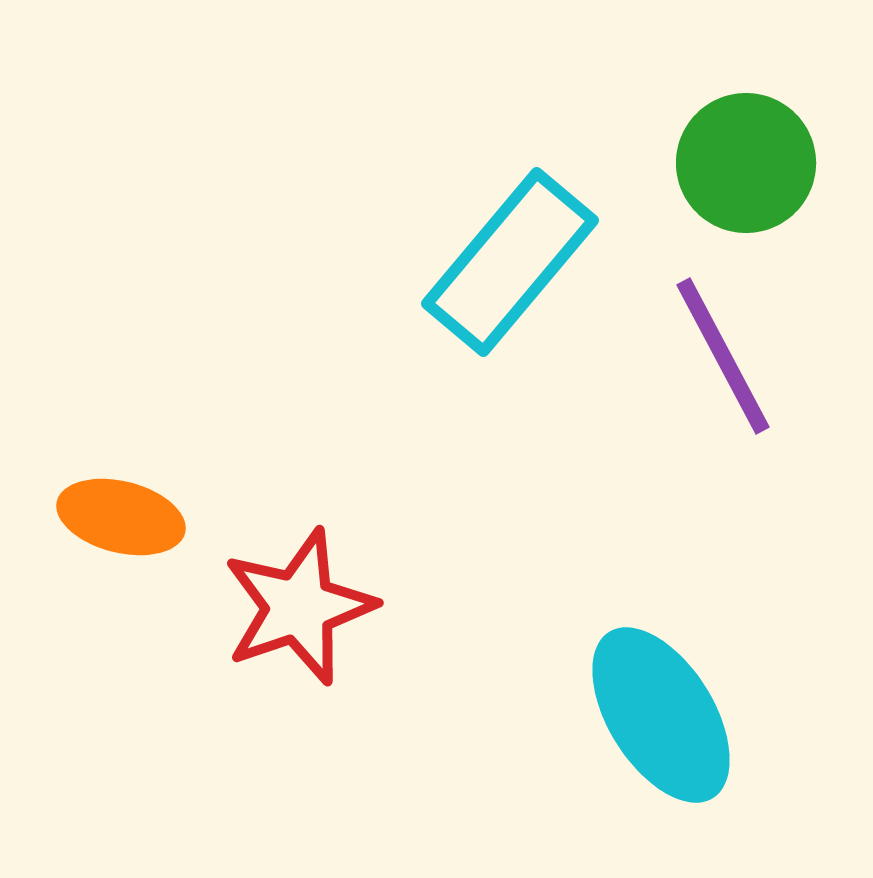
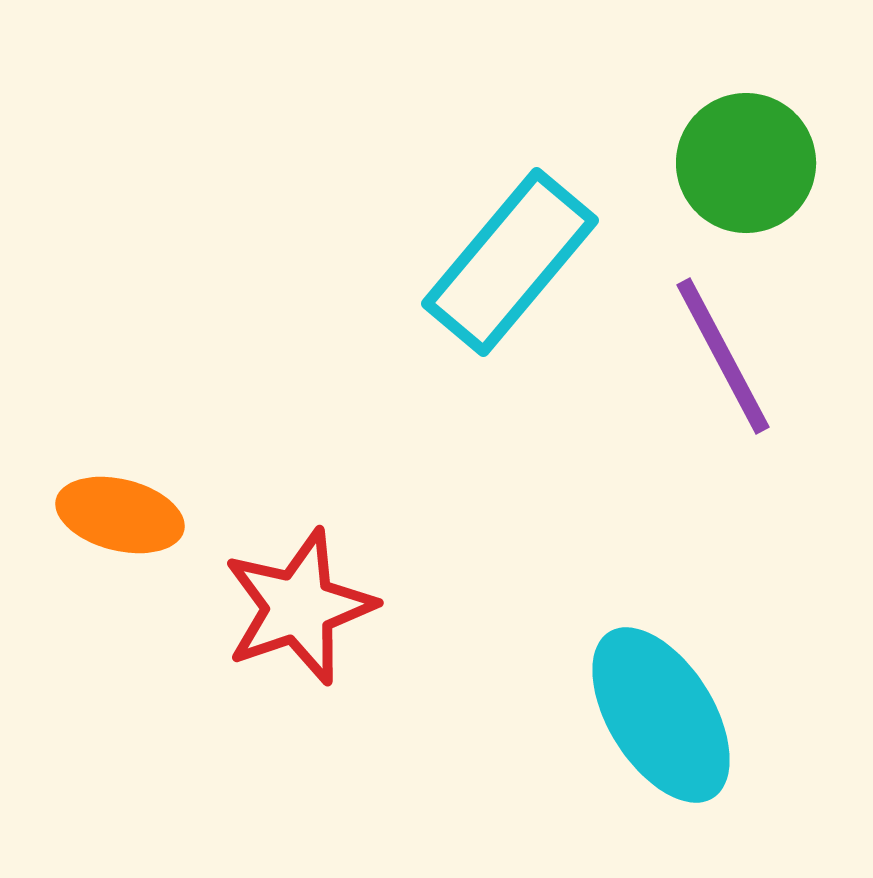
orange ellipse: moved 1 px left, 2 px up
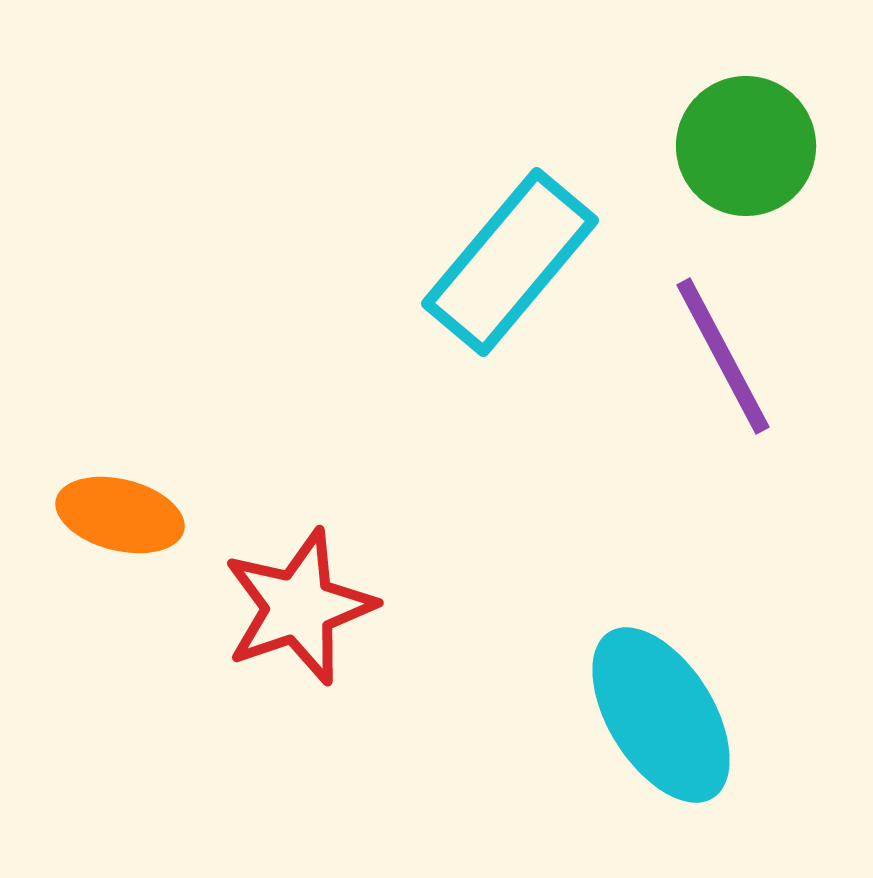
green circle: moved 17 px up
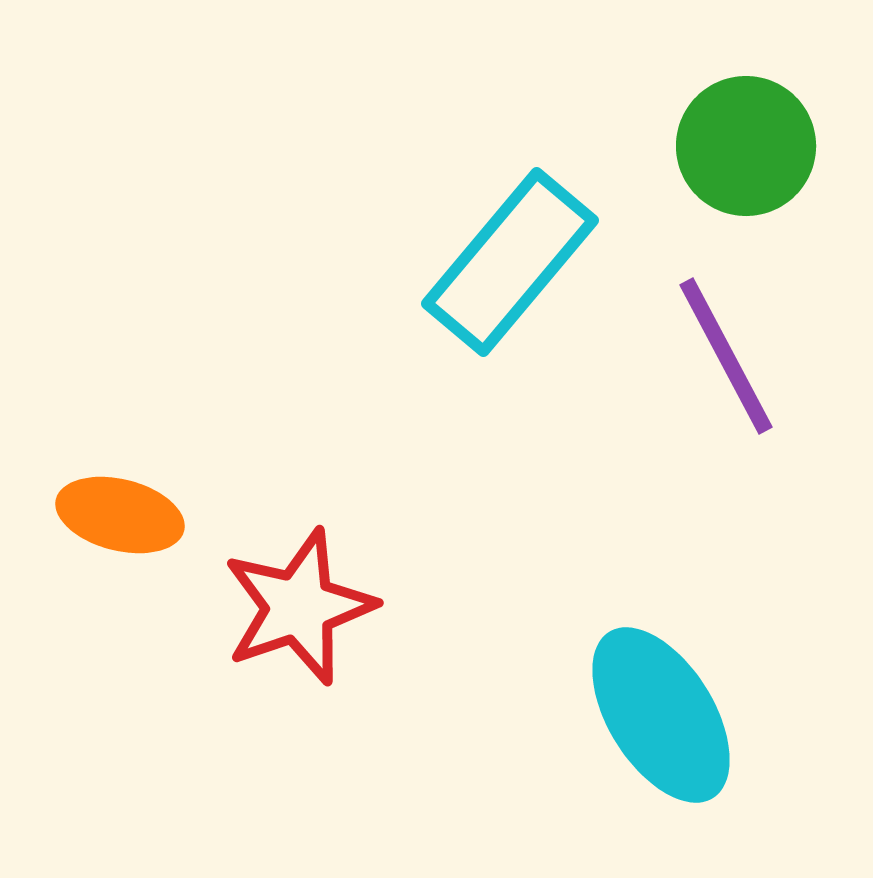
purple line: moved 3 px right
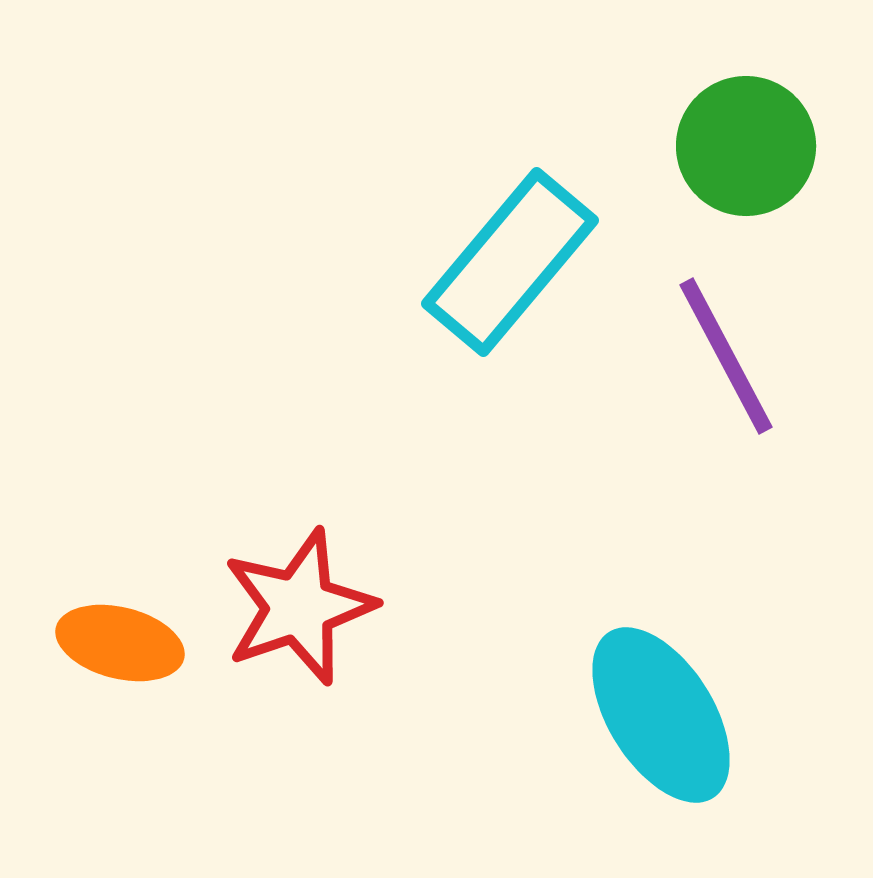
orange ellipse: moved 128 px down
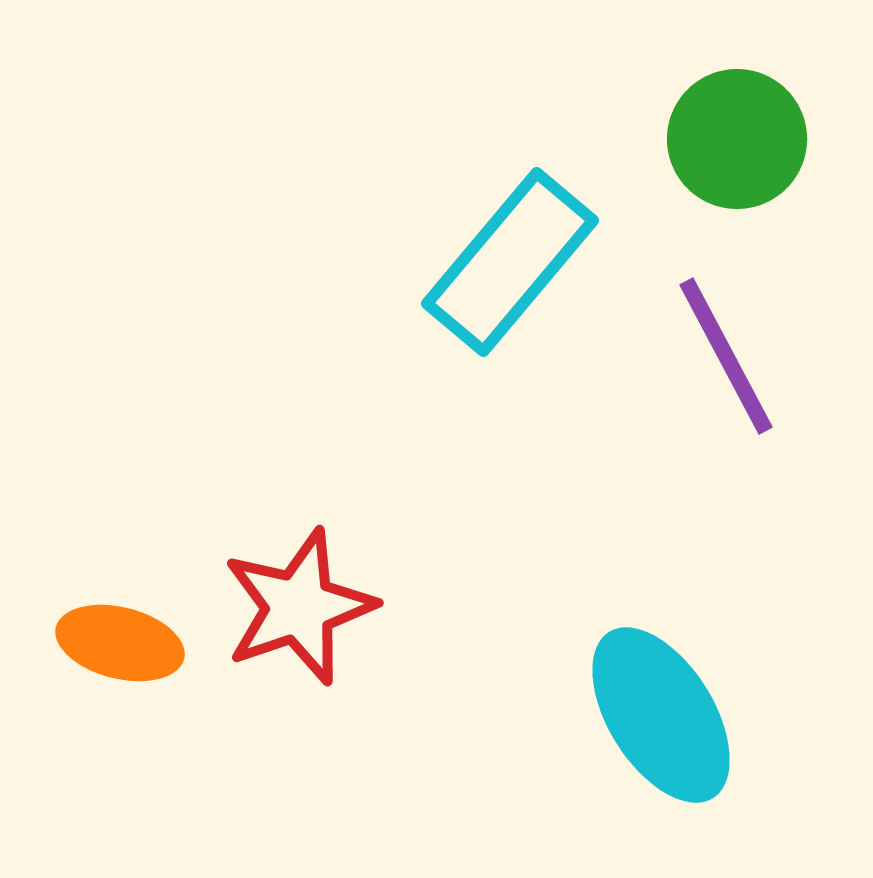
green circle: moved 9 px left, 7 px up
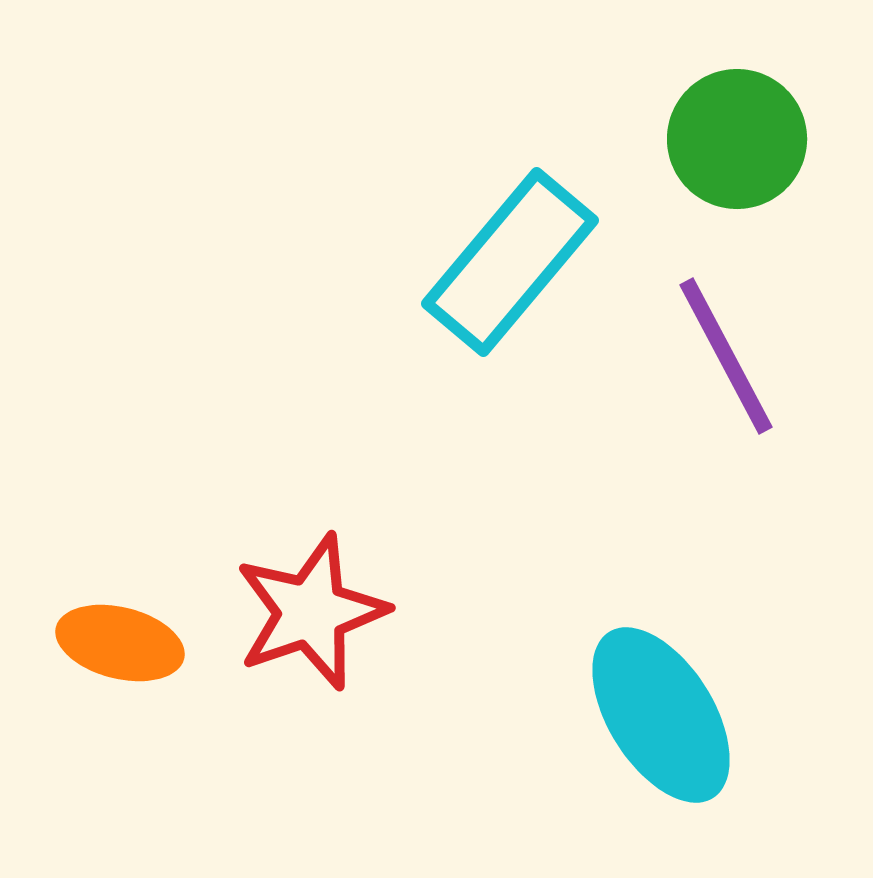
red star: moved 12 px right, 5 px down
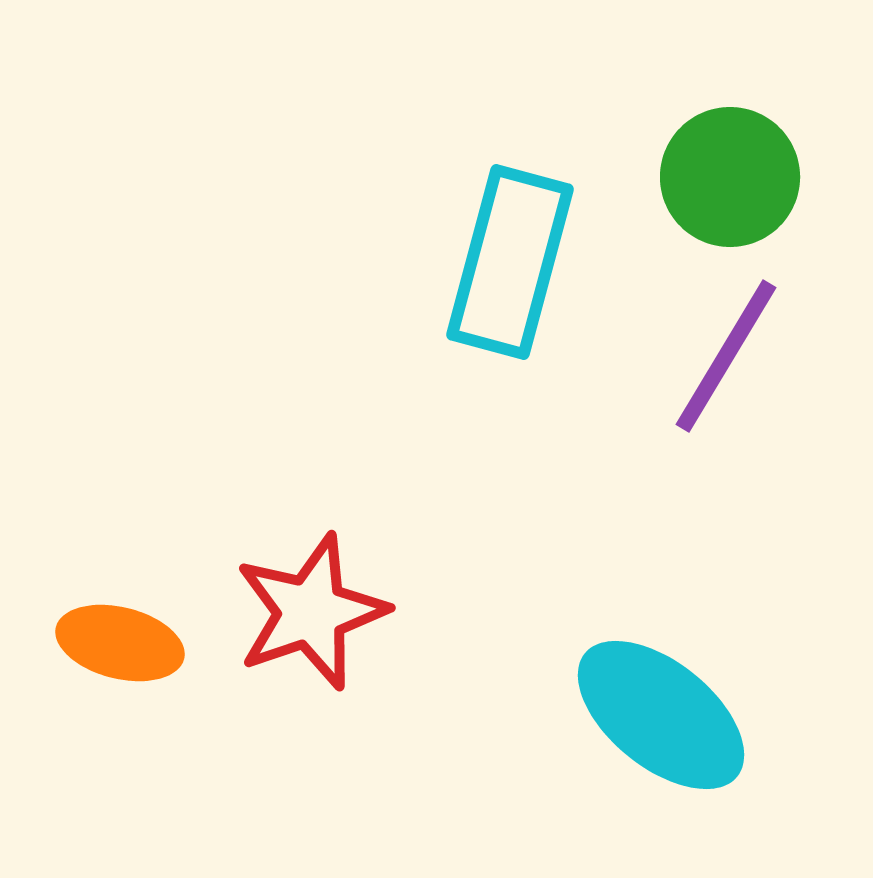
green circle: moved 7 px left, 38 px down
cyan rectangle: rotated 25 degrees counterclockwise
purple line: rotated 59 degrees clockwise
cyan ellipse: rotated 19 degrees counterclockwise
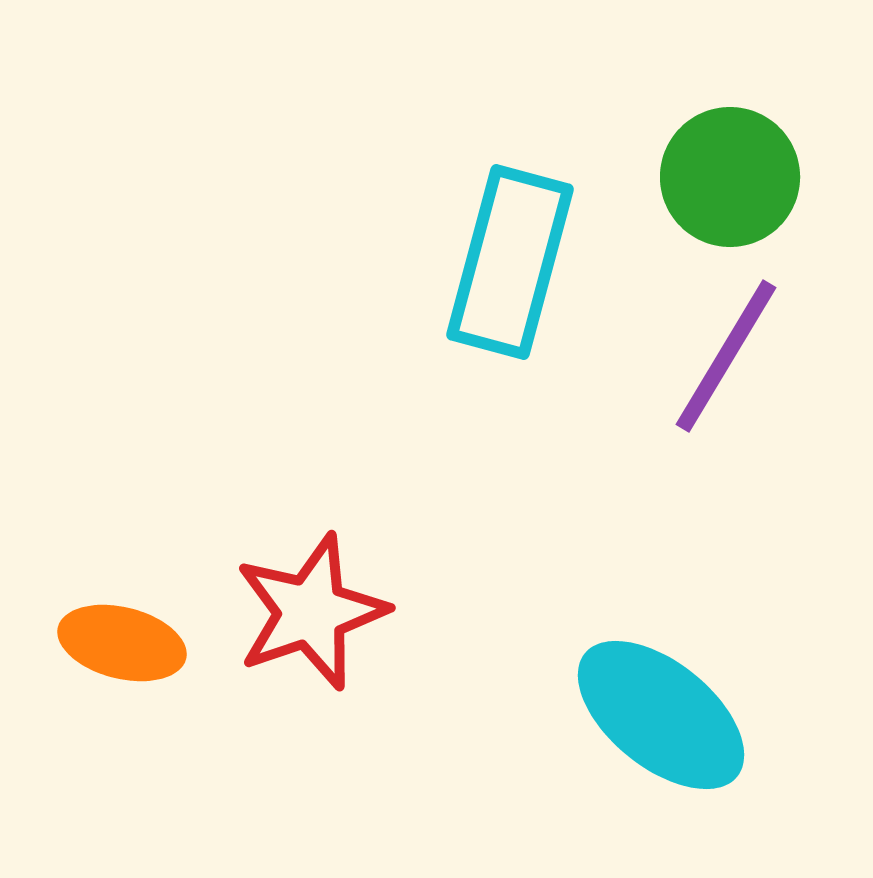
orange ellipse: moved 2 px right
